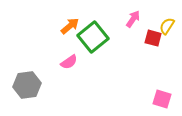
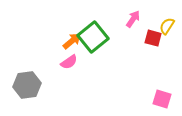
orange arrow: moved 2 px right, 15 px down
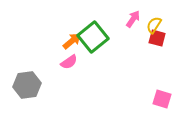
yellow semicircle: moved 13 px left, 1 px up
red square: moved 4 px right
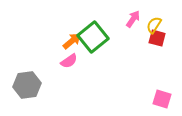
pink semicircle: moved 1 px up
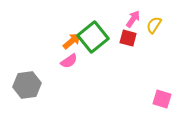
red square: moved 29 px left
